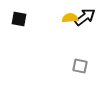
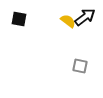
yellow semicircle: moved 2 px left, 3 px down; rotated 42 degrees clockwise
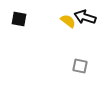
black arrow: rotated 125 degrees counterclockwise
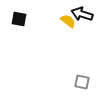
black arrow: moved 3 px left, 3 px up
gray square: moved 2 px right, 16 px down
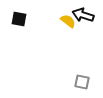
black arrow: moved 1 px right, 1 px down
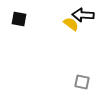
black arrow: rotated 15 degrees counterclockwise
yellow semicircle: moved 3 px right, 3 px down
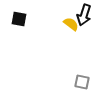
black arrow: moved 1 px right; rotated 75 degrees counterclockwise
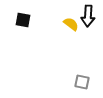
black arrow: moved 4 px right, 1 px down; rotated 15 degrees counterclockwise
black square: moved 4 px right, 1 px down
